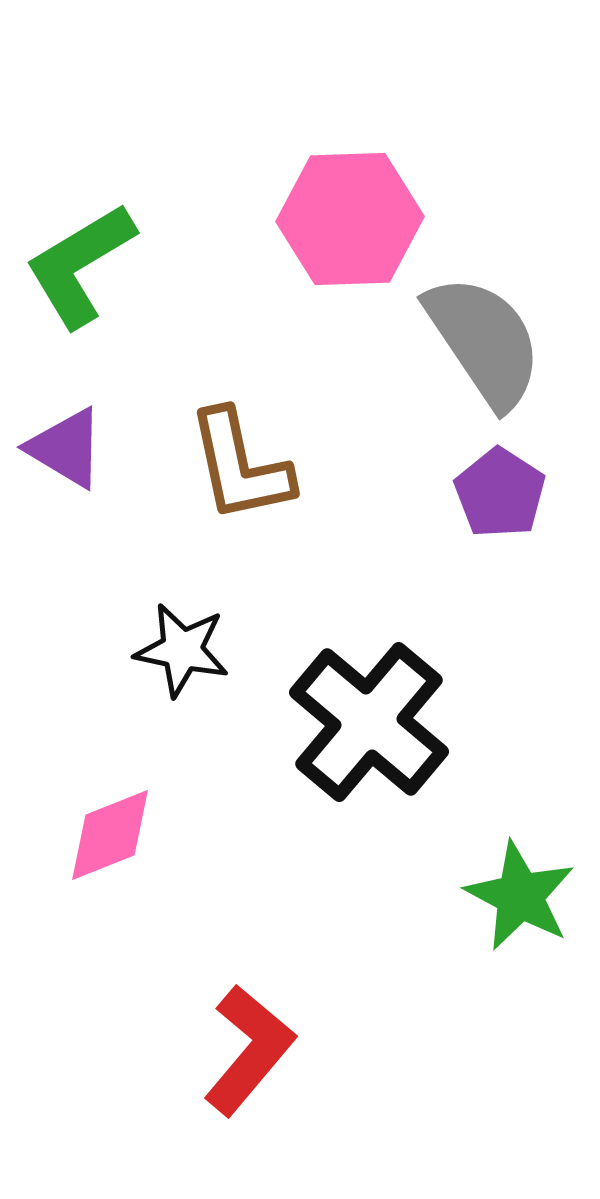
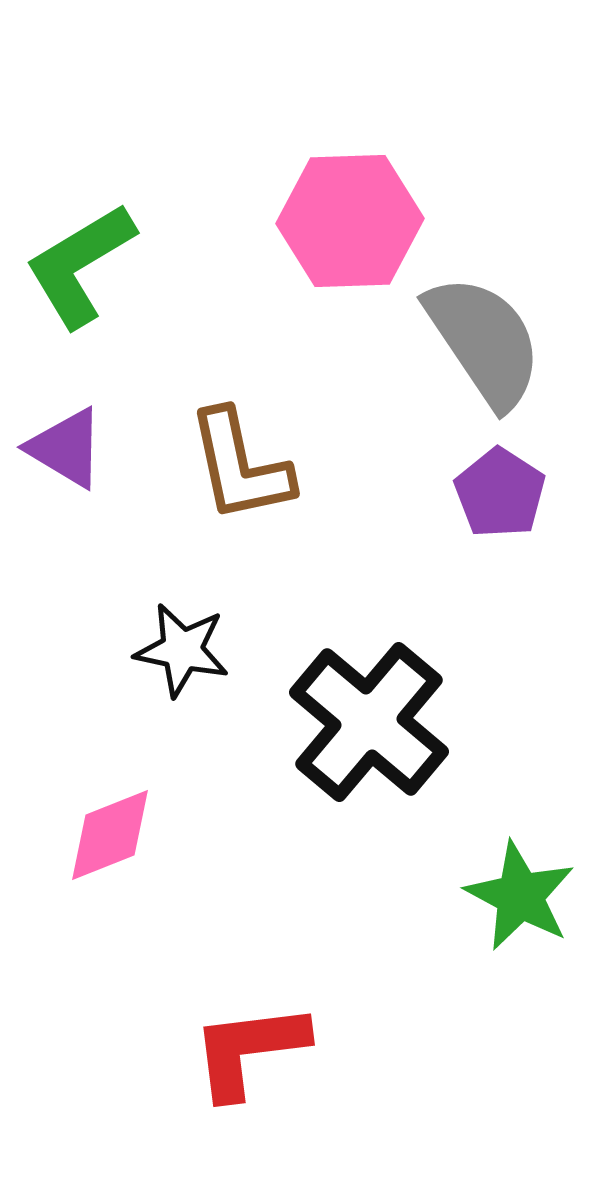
pink hexagon: moved 2 px down
red L-shape: rotated 137 degrees counterclockwise
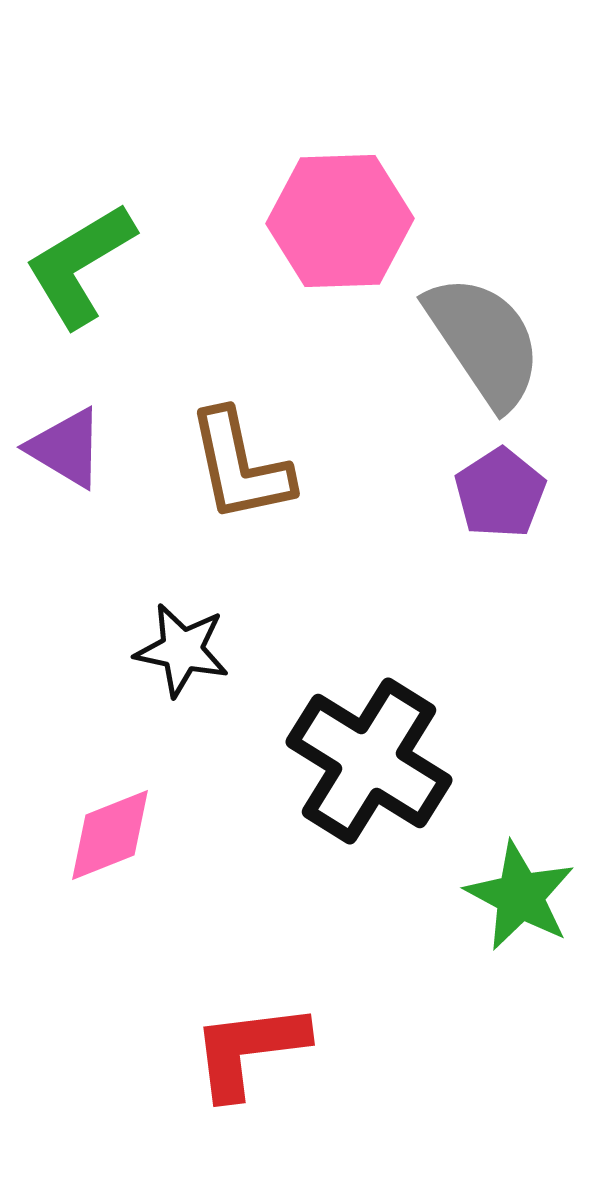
pink hexagon: moved 10 px left
purple pentagon: rotated 6 degrees clockwise
black cross: moved 39 px down; rotated 8 degrees counterclockwise
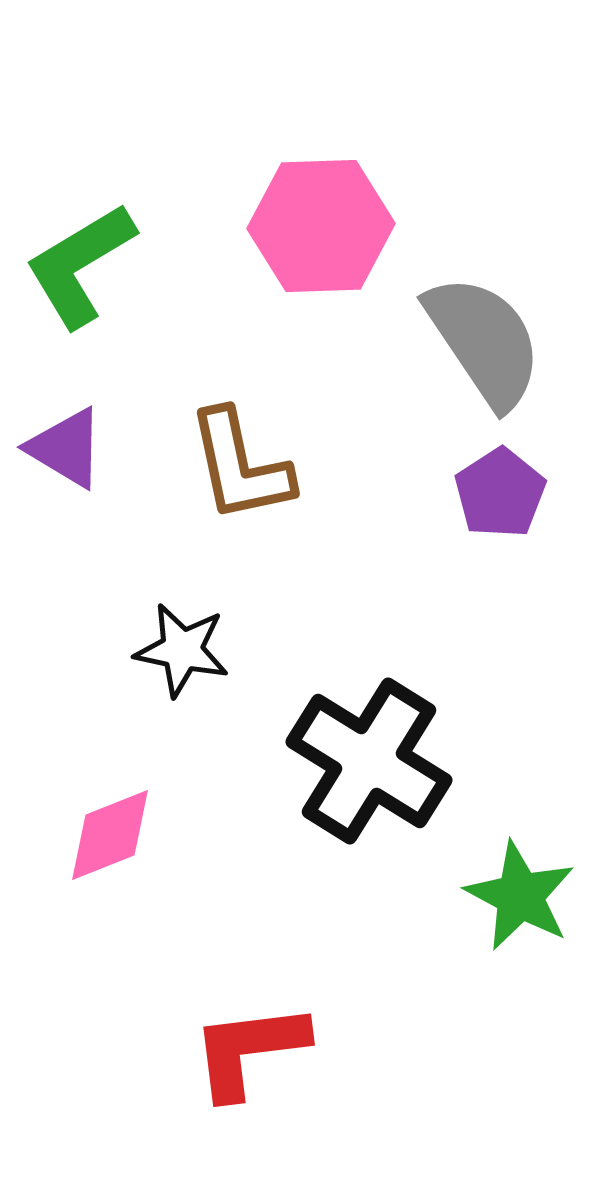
pink hexagon: moved 19 px left, 5 px down
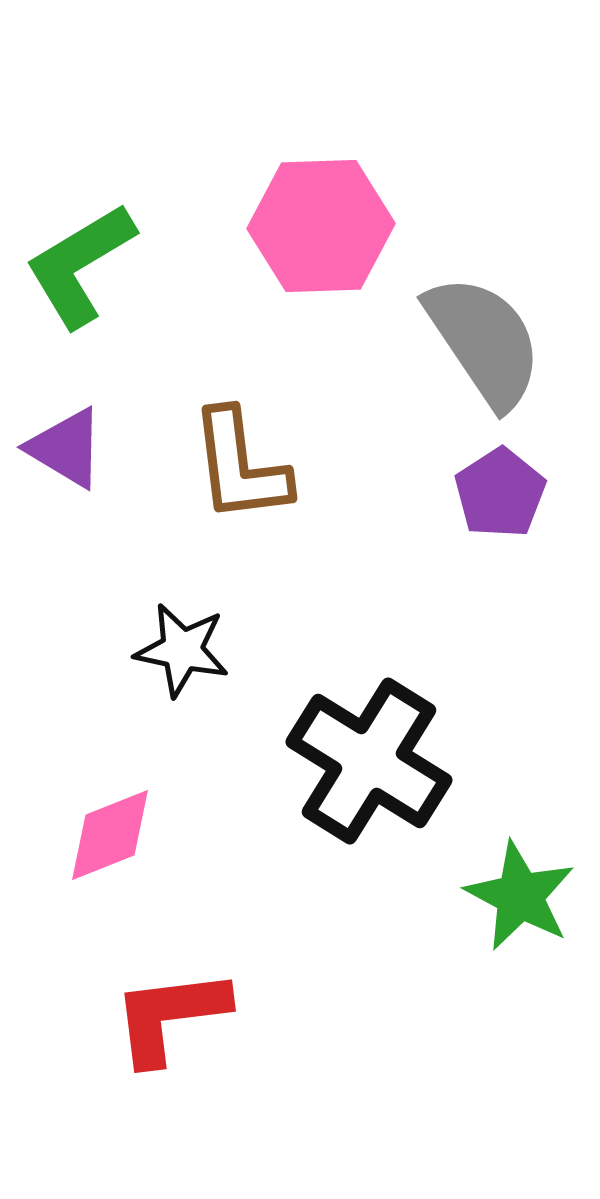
brown L-shape: rotated 5 degrees clockwise
red L-shape: moved 79 px left, 34 px up
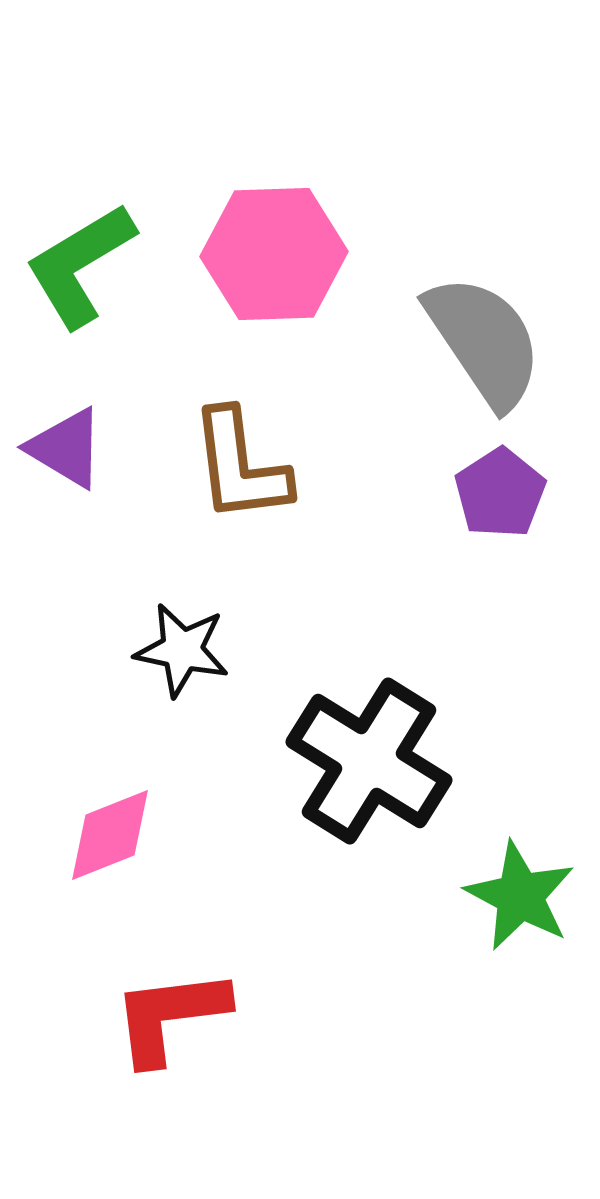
pink hexagon: moved 47 px left, 28 px down
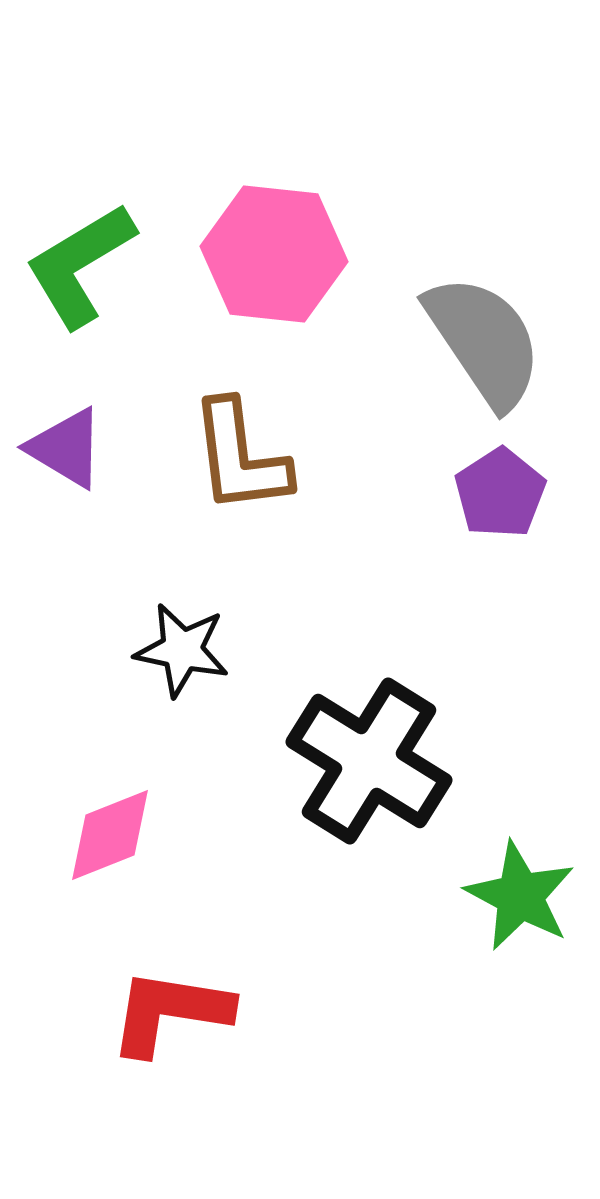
pink hexagon: rotated 8 degrees clockwise
brown L-shape: moved 9 px up
red L-shape: moved 4 px up; rotated 16 degrees clockwise
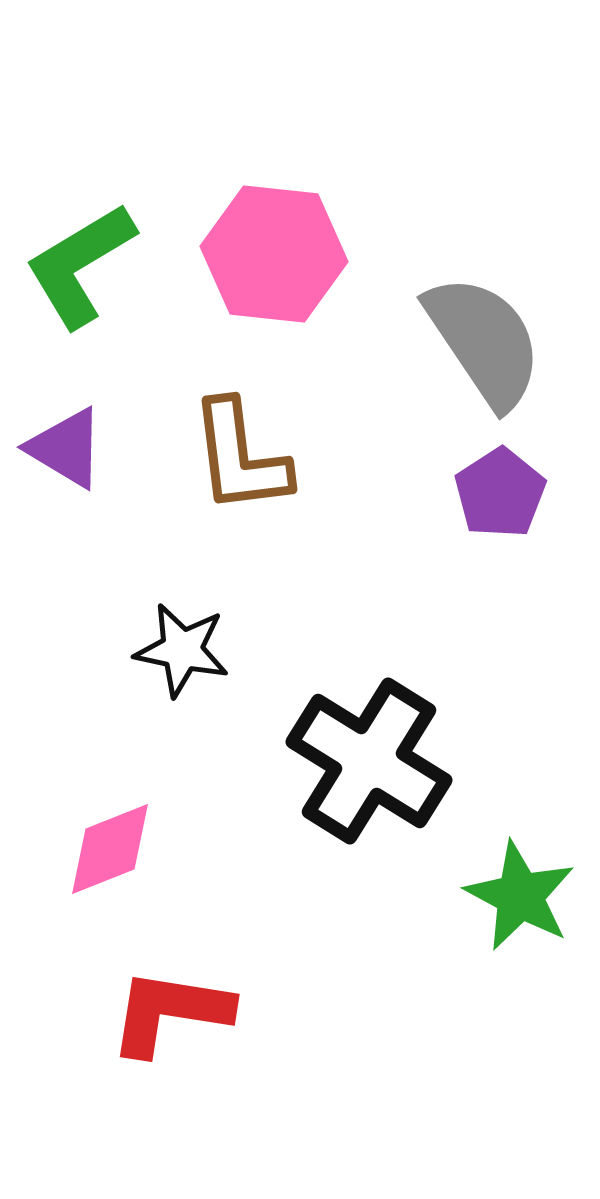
pink diamond: moved 14 px down
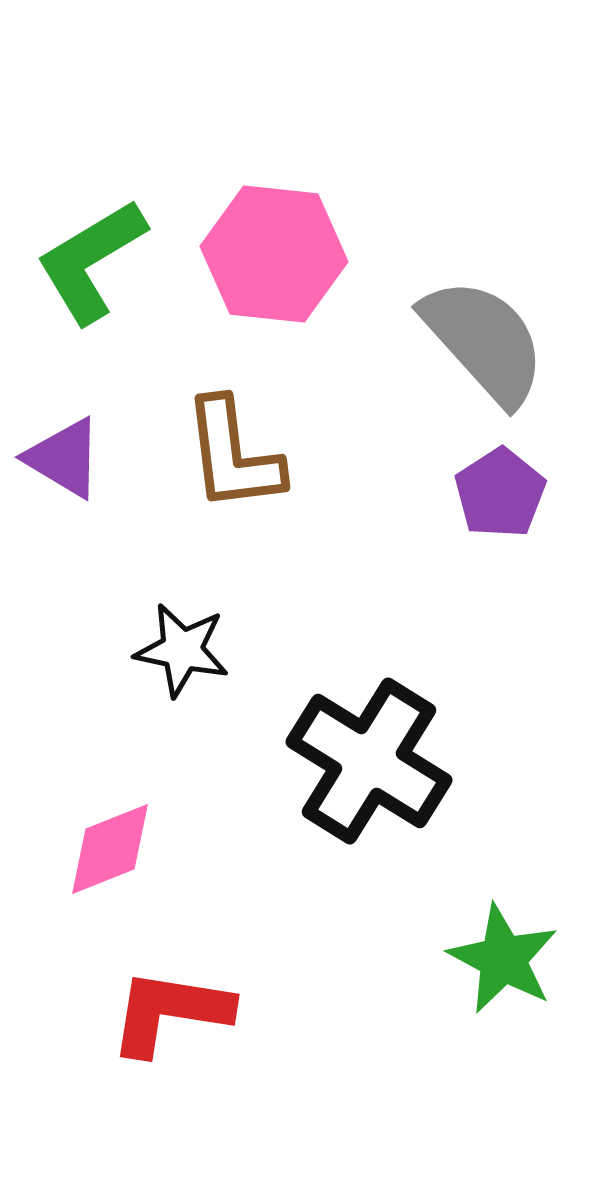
green L-shape: moved 11 px right, 4 px up
gray semicircle: rotated 8 degrees counterclockwise
purple triangle: moved 2 px left, 10 px down
brown L-shape: moved 7 px left, 2 px up
green star: moved 17 px left, 63 px down
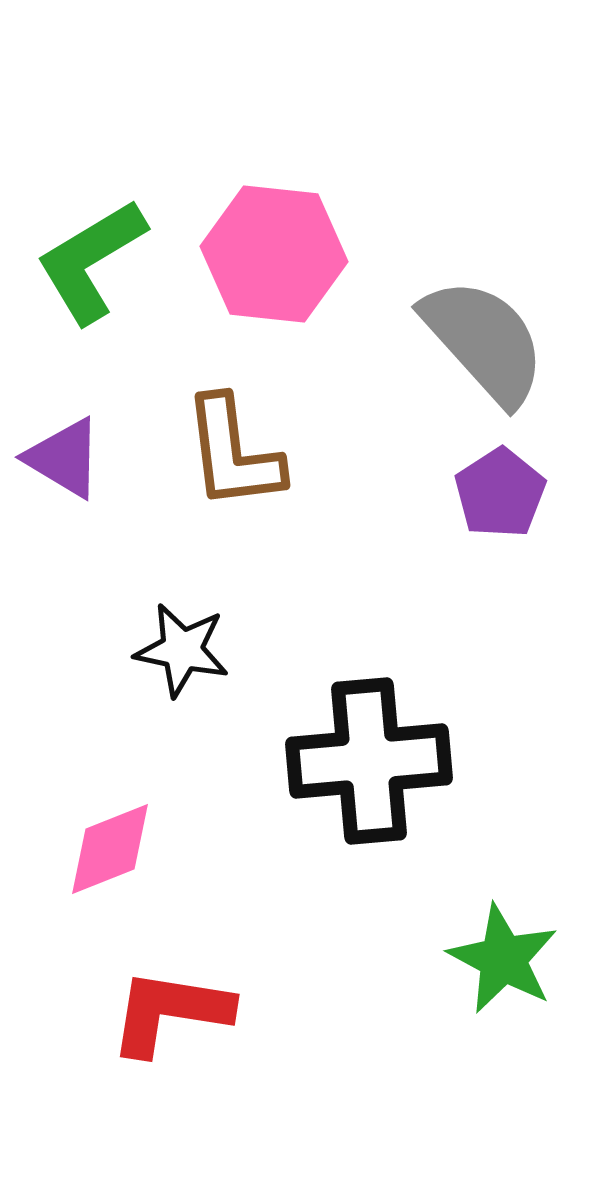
brown L-shape: moved 2 px up
black cross: rotated 37 degrees counterclockwise
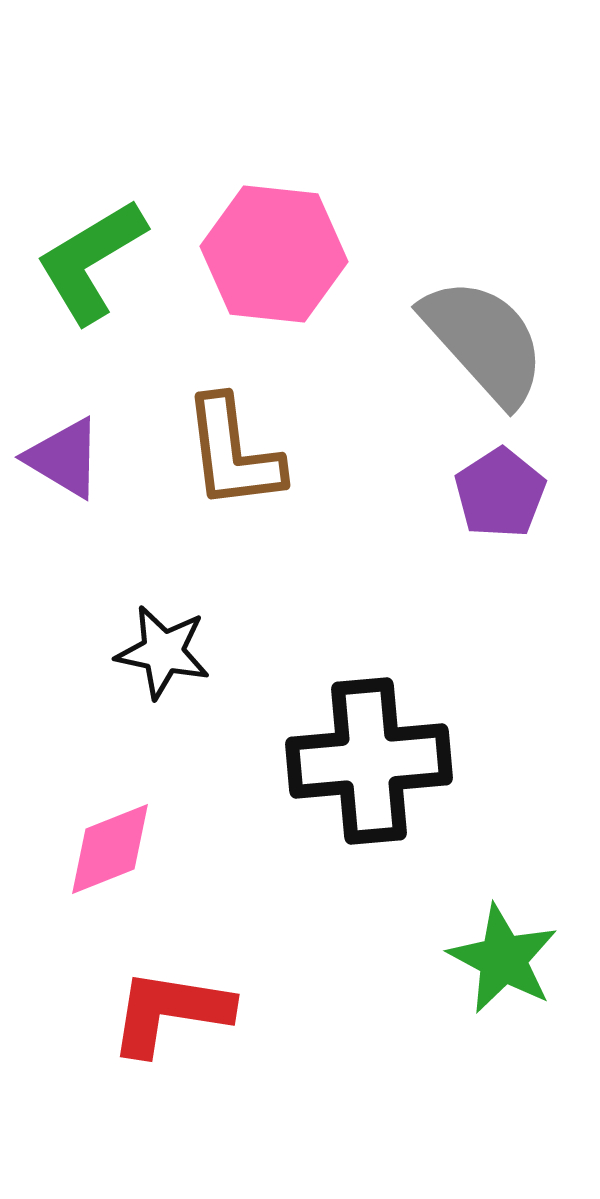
black star: moved 19 px left, 2 px down
